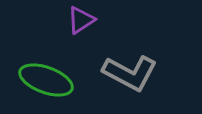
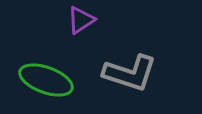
gray L-shape: rotated 10 degrees counterclockwise
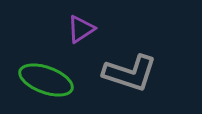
purple triangle: moved 9 px down
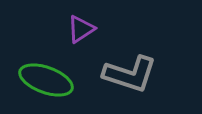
gray L-shape: moved 1 px down
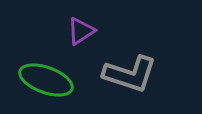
purple triangle: moved 2 px down
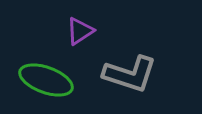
purple triangle: moved 1 px left
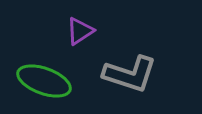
green ellipse: moved 2 px left, 1 px down
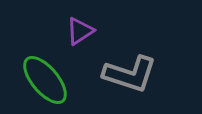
green ellipse: moved 1 px right, 1 px up; rotated 30 degrees clockwise
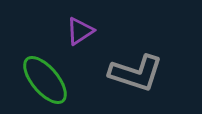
gray L-shape: moved 6 px right, 1 px up
